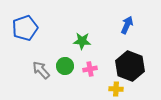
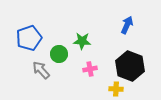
blue pentagon: moved 4 px right, 10 px down
green circle: moved 6 px left, 12 px up
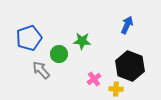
pink cross: moved 4 px right, 10 px down; rotated 24 degrees counterclockwise
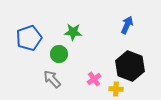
green star: moved 9 px left, 9 px up
gray arrow: moved 11 px right, 9 px down
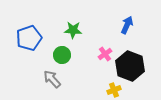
green star: moved 2 px up
green circle: moved 3 px right, 1 px down
pink cross: moved 11 px right, 25 px up
yellow cross: moved 2 px left, 1 px down; rotated 24 degrees counterclockwise
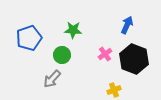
black hexagon: moved 4 px right, 7 px up
gray arrow: rotated 96 degrees counterclockwise
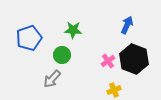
pink cross: moved 3 px right, 7 px down
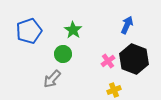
green star: rotated 30 degrees clockwise
blue pentagon: moved 7 px up
green circle: moved 1 px right, 1 px up
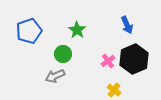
blue arrow: rotated 132 degrees clockwise
green star: moved 4 px right
black hexagon: rotated 16 degrees clockwise
gray arrow: moved 3 px right, 3 px up; rotated 24 degrees clockwise
yellow cross: rotated 32 degrees counterclockwise
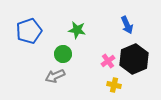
green star: rotated 24 degrees counterclockwise
yellow cross: moved 5 px up; rotated 24 degrees counterclockwise
